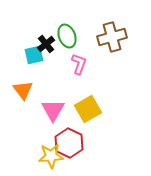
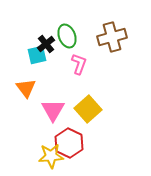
cyan square: moved 3 px right
orange triangle: moved 3 px right, 2 px up
yellow square: rotated 12 degrees counterclockwise
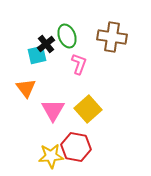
brown cross: rotated 24 degrees clockwise
red hexagon: moved 7 px right, 4 px down; rotated 16 degrees counterclockwise
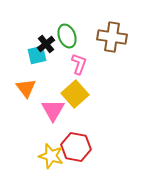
yellow square: moved 13 px left, 15 px up
yellow star: rotated 20 degrees clockwise
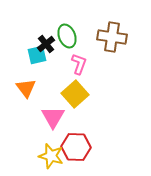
pink triangle: moved 7 px down
red hexagon: rotated 8 degrees counterclockwise
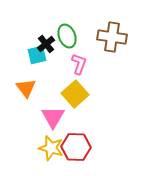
yellow star: moved 8 px up
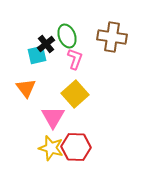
pink L-shape: moved 4 px left, 5 px up
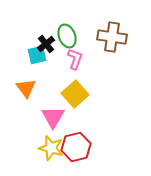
red hexagon: rotated 16 degrees counterclockwise
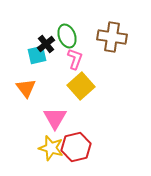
yellow square: moved 6 px right, 8 px up
pink triangle: moved 2 px right, 1 px down
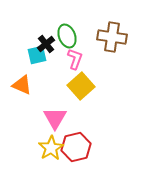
orange triangle: moved 4 px left, 3 px up; rotated 30 degrees counterclockwise
yellow star: rotated 25 degrees clockwise
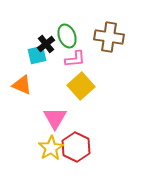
brown cross: moved 3 px left
pink L-shape: rotated 65 degrees clockwise
red hexagon: rotated 20 degrees counterclockwise
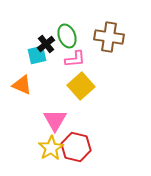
pink triangle: moved 2 px down
red hexagon: rotated 12 degrees counterclockwise
